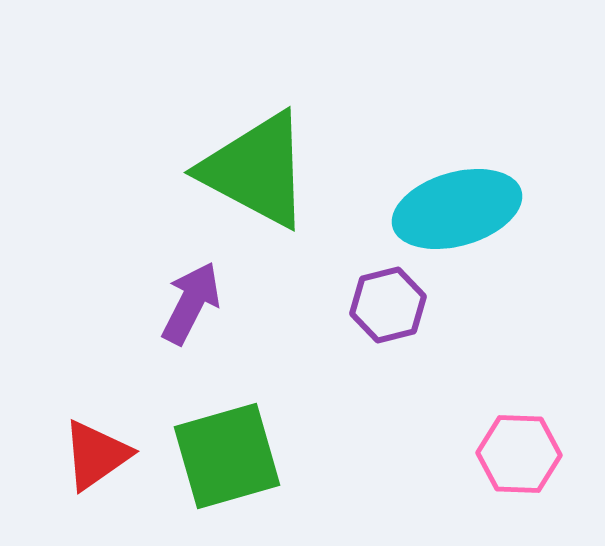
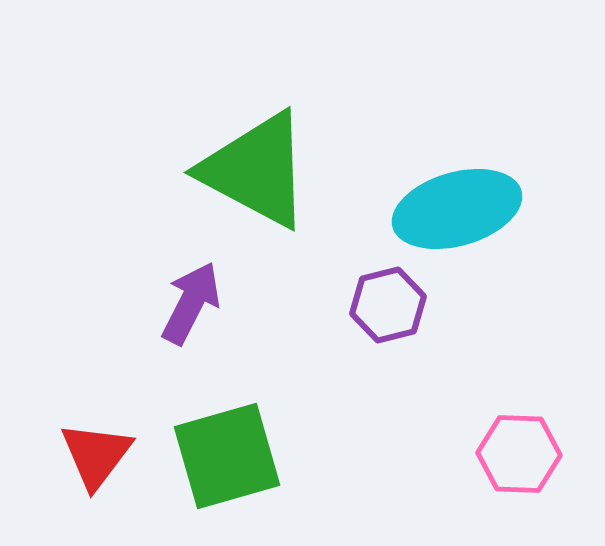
red triangle: rotated 18 degrees counterclockwise
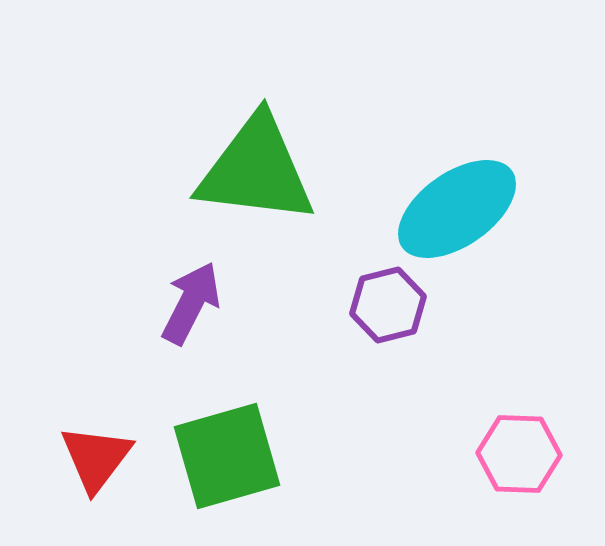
green triangle: rotated 21 degrees counterclockwise
cyan ellipse: rotated 19 degrees counterclockwise
red triangle: moved 3 px down
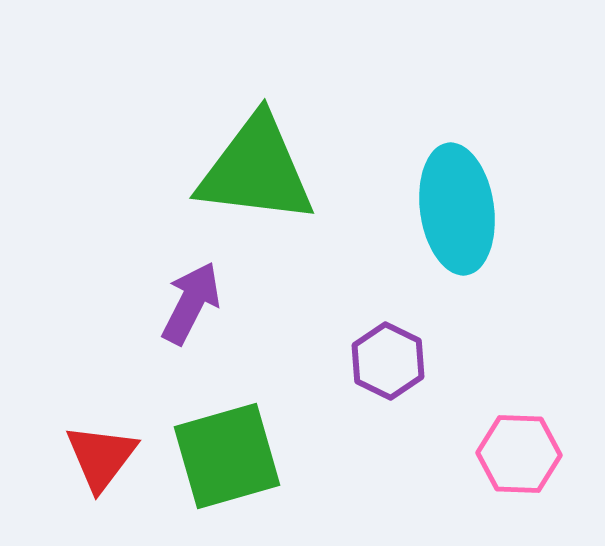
cyan ellipse: rotated 63 degrees counterclockwise
purple hexagon: moved 56 px down; rotated 20 degrees counterclockwise
red triangle: moved 5 px right, 1 px up
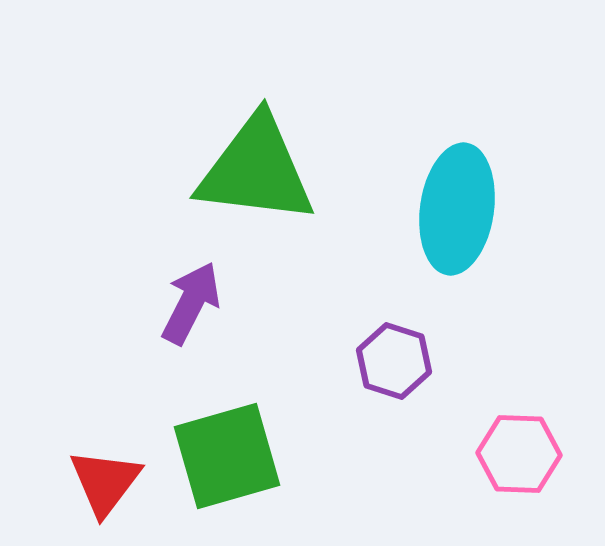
cyan ellipse: rotated 16 degrees clockwise
purple hexagon: moved 6 px right; rotated 8 degrees counterclockwise
red triangle: moved 4 px right, 25 px down
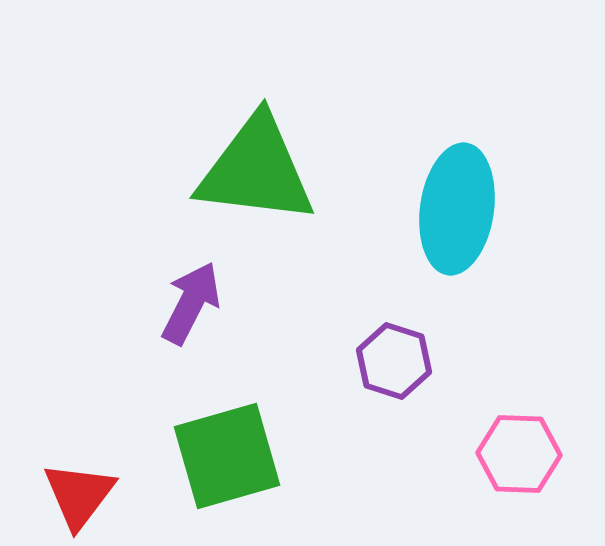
red triangle: moved 26 px left, 13 px down
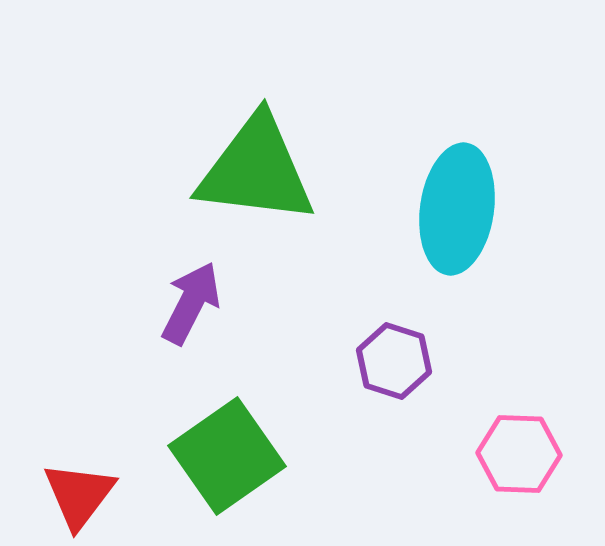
green square: rotated 19 degrees counterclockwise
